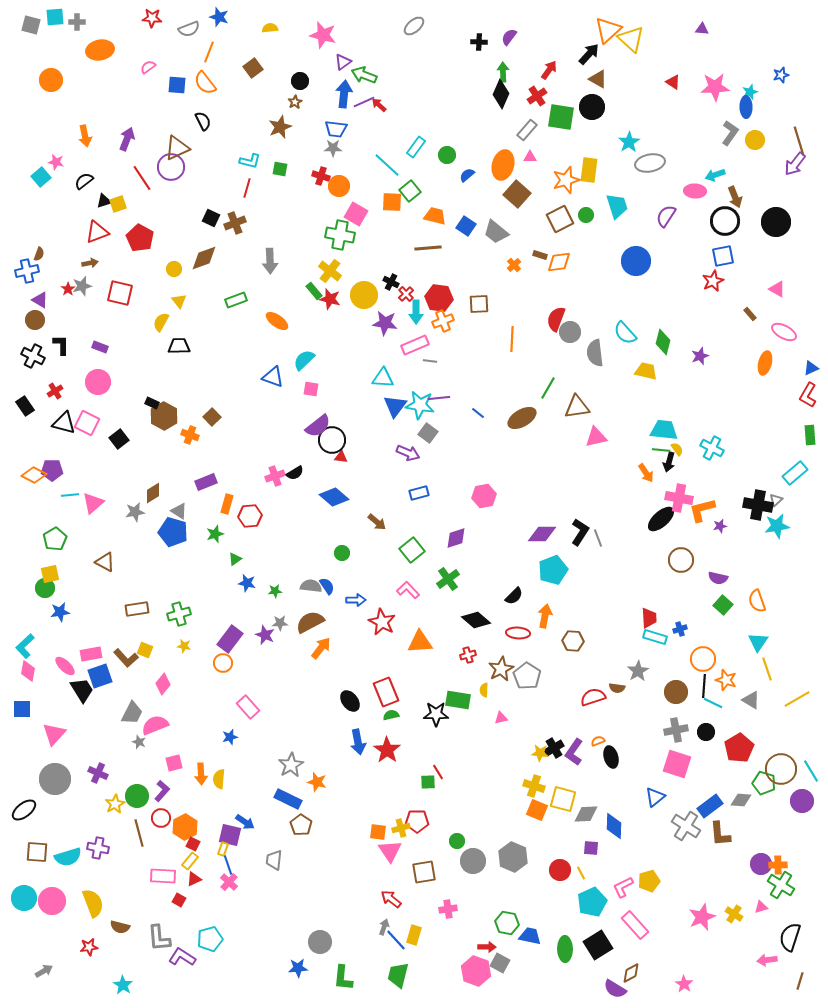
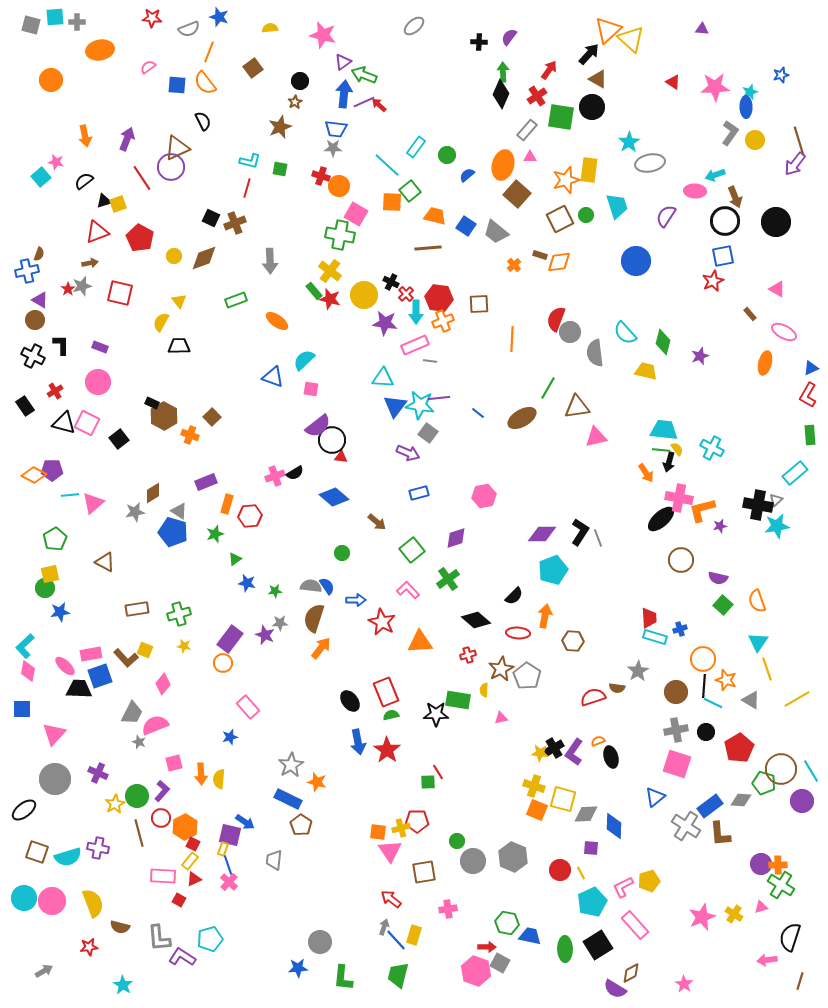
yellow circle at (174, 269): moved 13 px up
brown semicircle at (310, 622): moved 4 px right, 4 px up; rotated 44 degrees counterclockwise
black trapezoid at (82, 690): moved 3 px left, 1 px up; rotated 56 degrees counterclockwise
brown square at (37, 852): rotated 15 degrees clockwise
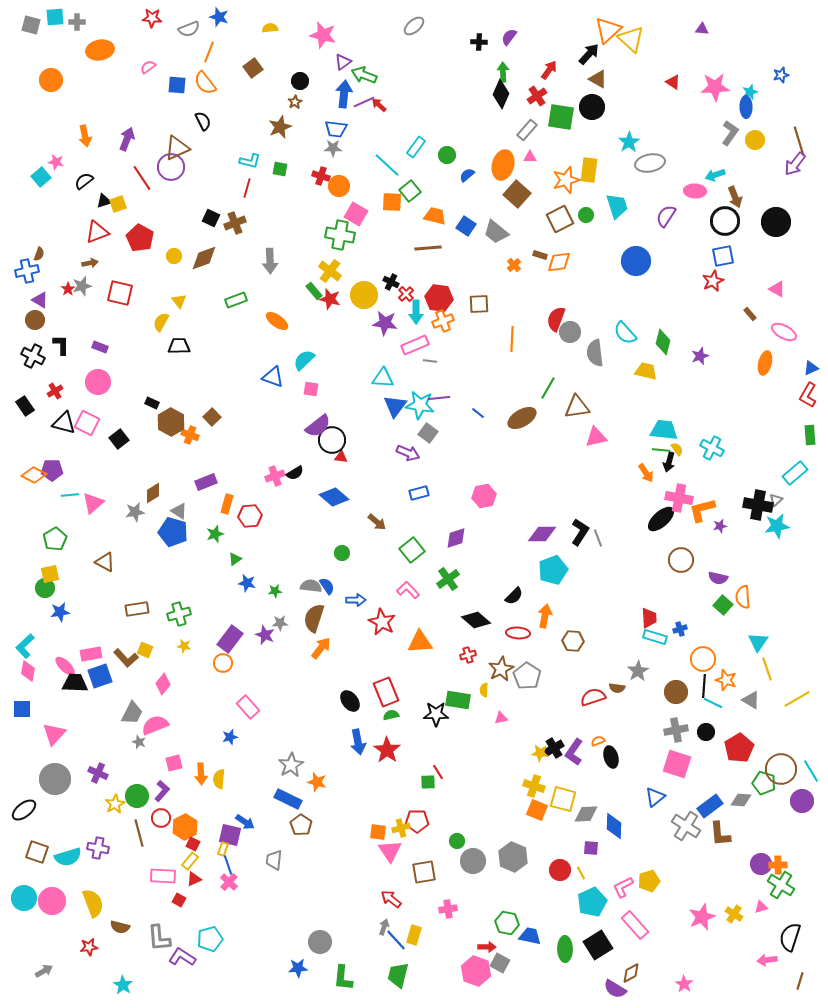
brown hexagon at (164, 416): moved 7 px right, 6 px down
orange semicircle at (757, 601): moved 14 px left, 4 px up; rotated 15 degrees clockwise
black trapezoid at (79, 689): moved 4 px left, 6 px up
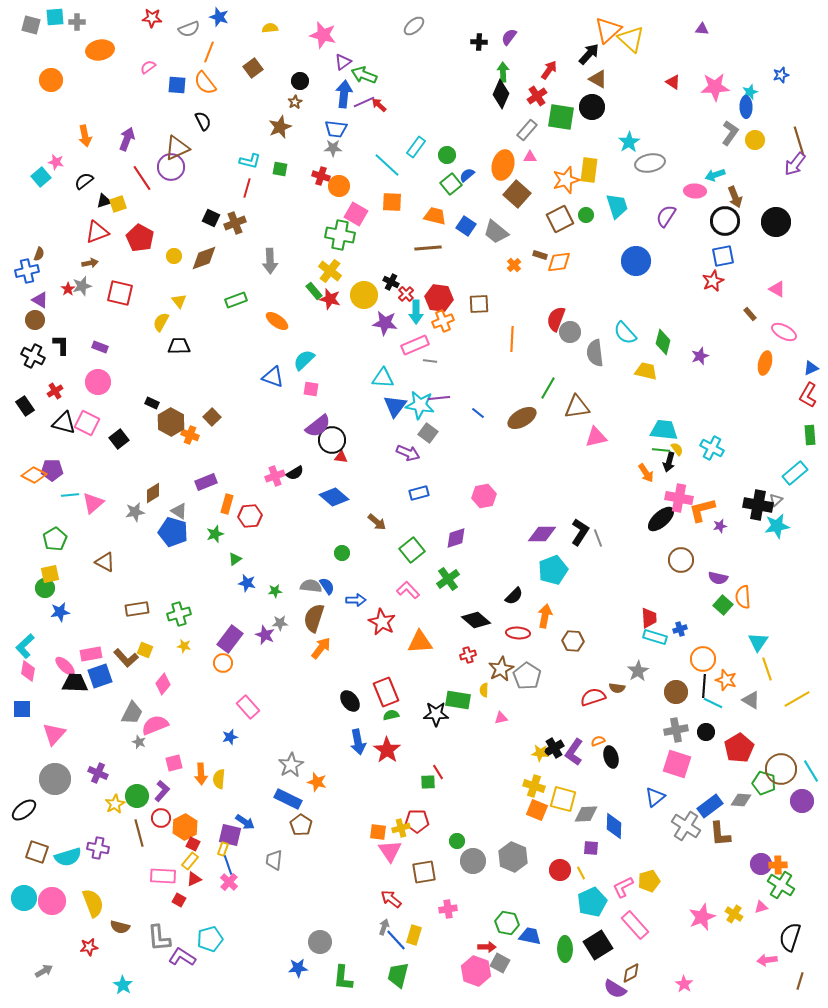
green square at (410, 191): moved 41 px right, 7 px up
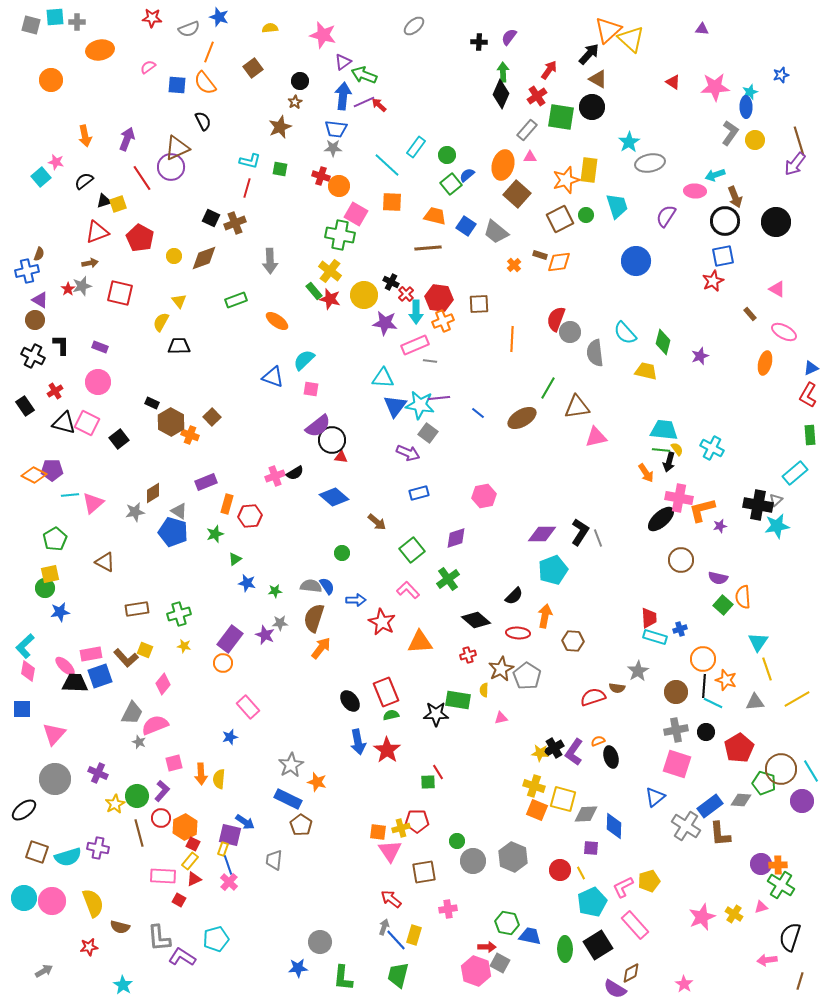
blue arrow at (344, 94): moved 1 px left, 2 px down
gray triangle at (751, 700): moved 4 px right, 2 px down; rotated 36 degrees counterclockwise
cyan pentagon at (210, 939): moved 6 px right
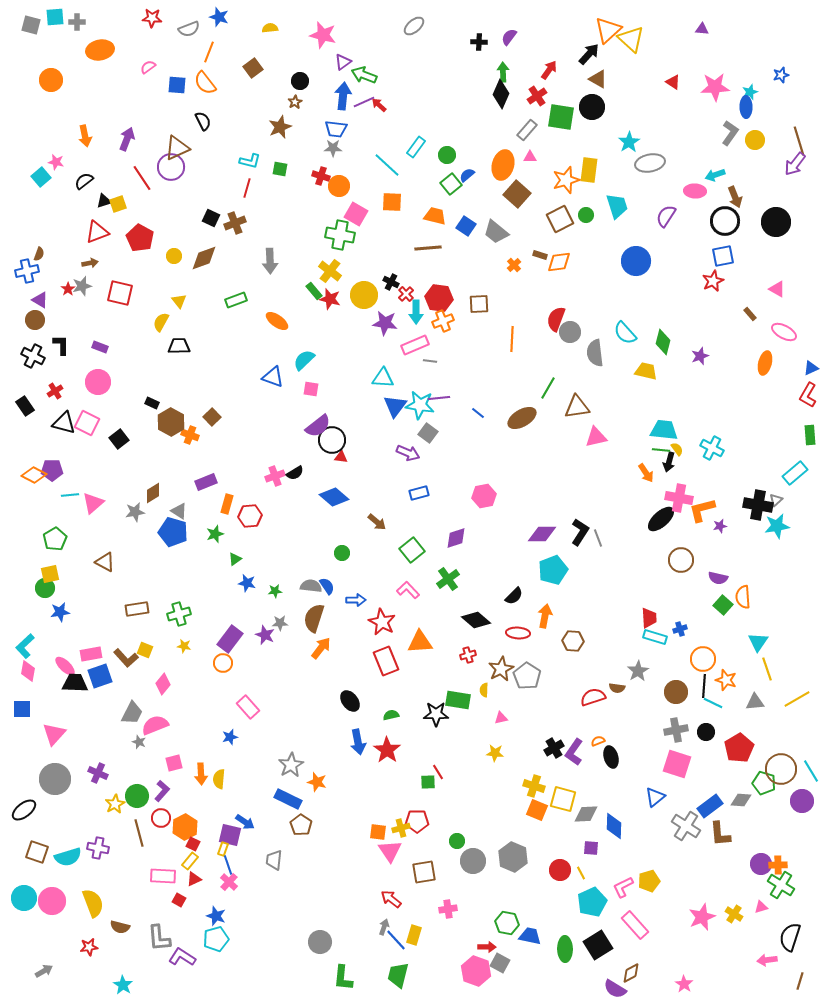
red rectangle at (386, 692): moved 31 px up
yellow star at (540, 753): moved 45 px left
blue star at (298, 968): moved 82 px left, 52 px up; rotated 24 degrees clockwise
